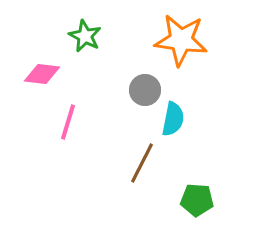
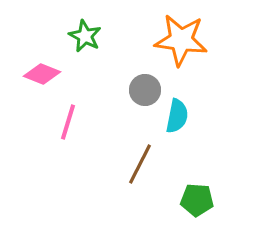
pink diamond: rotated 15 degrees clockwise
cyan semicircle: moved 4 px right, 3 px up
brown line: moved 2 px left, 1 px down
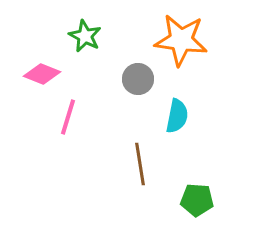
gray circle: moved 7 px left, 11 px up
pink line: moved 5 px up
brown line: rotated 36 degrees counterclockwise
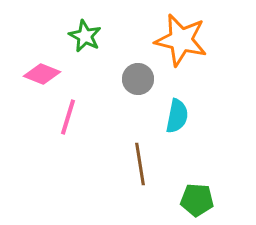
orange star: rotated 6 degrees clockwise
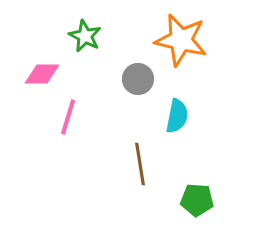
pink diamond: rotated 21 degrees counterclockwise
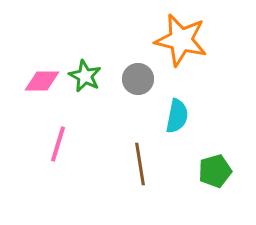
green star: moved 40 px down
pink diamond: moved 7 px down
pink line: moved 10 px left, 27 px down
green pentagon: moved 18 px right, 29 px up; rotated 20 degrees counterclockwise
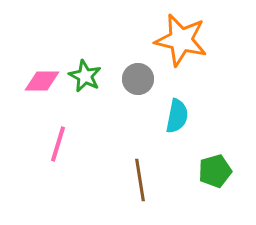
brown line: moved 16 px down
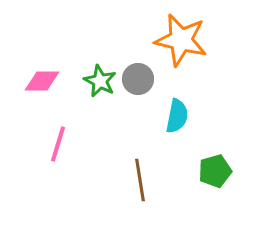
green star: moved 15 px right, 5 px down
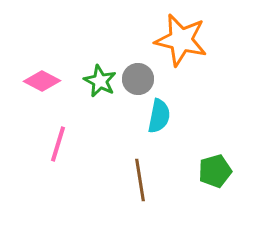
pink diamond: rotated 27 degrees clockwise
cyan semicircle: moved 18 px left
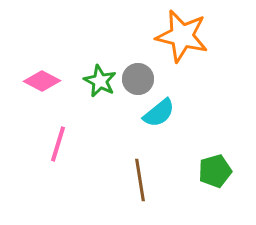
orange star: moved 1 px right, 4 px up
cyan semicircle: moved 3 px up; rotated 40 degrees clockwise
